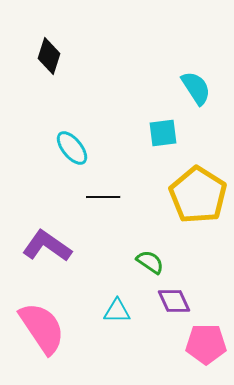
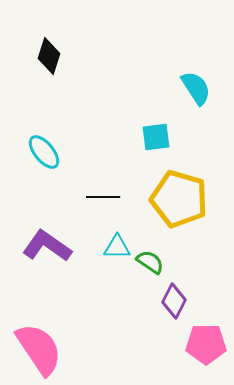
cyan square: moved 7 px left, 4 px down
cyan ellipse: moved 28 px left, 4 px down
yellow pentagon: moved 19 px left, 4 px down; rotated 16 degrees counterclockwise
purple diamond: rotated 52 degrees clockwise
cyan triangle: moved 64 px up
pink semicircle: moved 3 px left, 21 px down
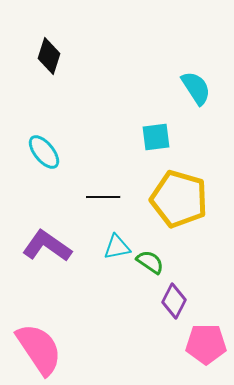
cyan triangle: rotated 12 degrees counterclockwise
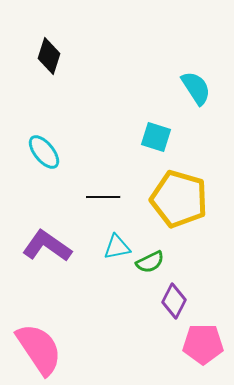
cyan square: rotated 24 degrees clockwise
green semicircle: rotated 120 degrees clockwise
pink pentagon: moved 3 px left
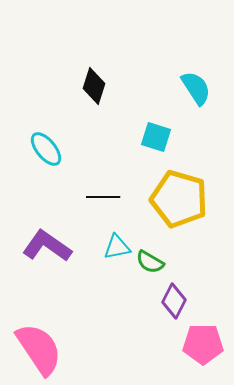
black diamond: moved 45 px right, 30 px down
cyan ellipse: moved 2 px right, 3 px up
green semicircle: rotated 56 degrees clockwise
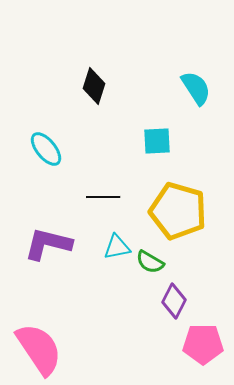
cyan square: moved 1 px right, 4 px down; rotated 20 degrees counterclockwise
yellow pentagon: moved 1 px left, 12 px down
purple L-shape: moved 1 px right, 2 px up; rotated 21 degrees counterclockwise
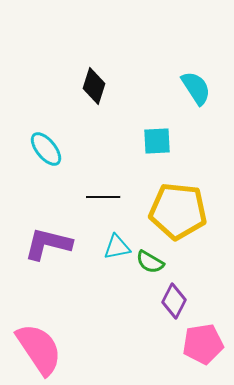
yellow pentagon: rotated 10 degrees counterclockwise
pink pentagon: rotated 9 degrees counterclockwise
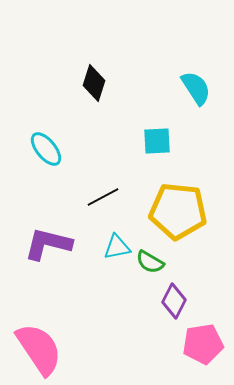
black diamond: moved 3 px up
black line: rotated 28 degrees counterclockwise
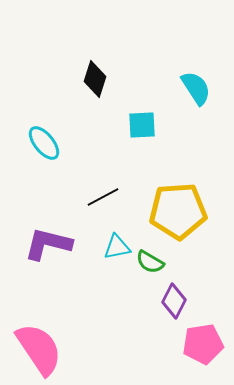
black diamond: moved 1 px right, 4 px up
cyan square: moved 15 px left, 16 px up
cyan ellipse: moved 2 px left, 6 px up
yellow pentagon: rotated 10 degrees counterclockwise
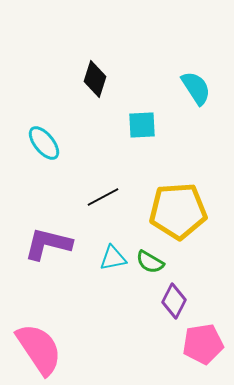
cyan triangle: moved 4 px left, 11 px down
